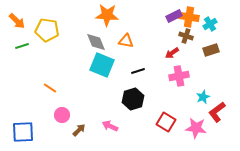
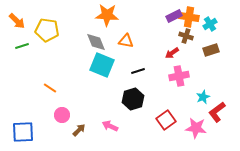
red square: moved 2 px up; rotated 24 degrees clockwise
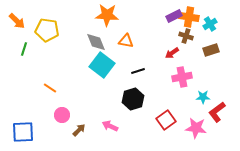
green line: moved 2 px right, 3 px down; rotated 56 degrees counterclockwise
cyan square: rotated 15 degrees clockwise
pink cross: moved 3 px right, 1 px down
cyan star: rotated 24 degrees clockwise
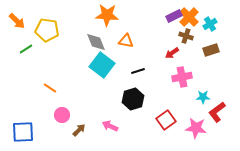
orange cross: rotated 36 degrees clockwise
green line: moved 2 px right; rotated 40 degrees clockwise
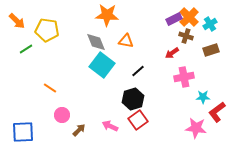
purple rectangle: moved 3 px down
black line: rotated 24 degrees counterclockwise
pink cross: moved 2 px right
red square: moved 28 px left
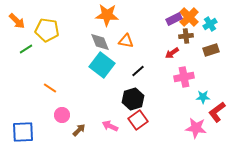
brown cross: rotated 24 degrees counterclockwise
gray diamond: moved 4 px right
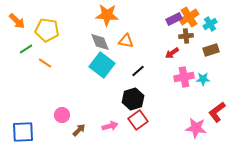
orange cross: rotated 12 degrees clockwise
orange line: moved 5 px left, 25 px up
cyan star: moved 18 px up
pink arrow: rotated 140 degrees clockwise
